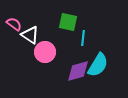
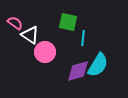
pink semicircle: moved 1 px right, 1 px up
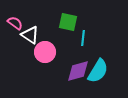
cyan semicircle: moved 6 px down
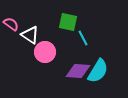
pink semicircle: moved 4 px left, 1 px down
cyan line: rotated 35 degrees counterclockwise
purple diamond: rotated 20 degrees clockwise
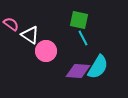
green square: moved 11 px right, 2 px up
pink circle: moved 1 px right, 1 px up
cyan semicircle: moved 4 px up
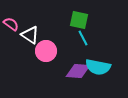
cyan semicircle: rotated 70 degrees clockwise
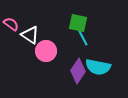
green square: moved 1 px left, 3 px down
purple diamond: rotated 60 degrees counterclockwise
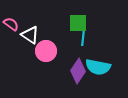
green square: rotated 12 degrees counterclockwise
cyan line: rotated 35 degrees clockwise
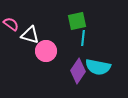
green square: moved 1 px left, 2 px up; rotated 12 degrees counterclockwise
white triangle: rotated 18 degrees counterclockwise
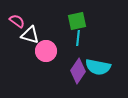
pink semicircle: moved 6 px right, 3 px up
cyan line: moved 5 px left
